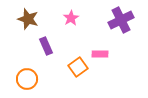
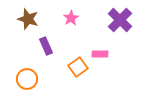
purple cross: moved 1 px left; rotated 20 degrees counterclockwise
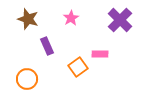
purple rectangle: moved 1 px right
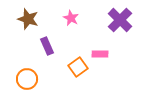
pink star: rotated 14 degrees counterclockwise
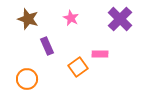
purple cross: moved 1 px up
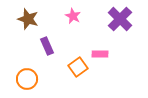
pink star: moved 2 px right, 2 px up
